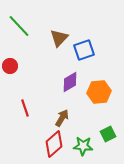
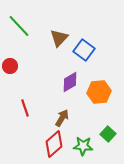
blue square: rotated 35 degrees counterclockwise
green square: rotated 21 degrees counterclockwise
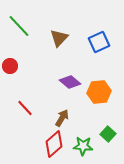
blue square: moved 15 px right, 8 px up; rotated 30 degrees clockwise
purple diamond: rotated 70 degrees clockwise
red line: rotated 24 degrees counterclockwise
